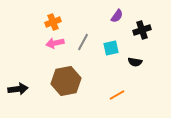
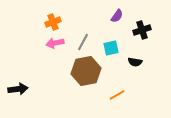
brown hexagon: moved 20 px right, 10 px up
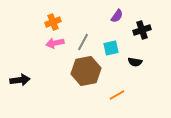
black arrow: moved 2 px right, 9 px up
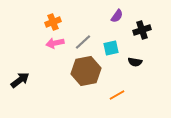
gray line: rotated 18 degrees clockwise
black arrow: rotated 30 degrees counterclockwise
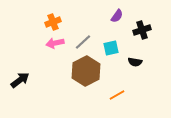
brown hexagon: rotated 16 degrees counterclockwise
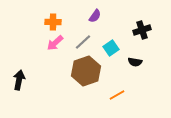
purple semicircle: moved 22 px left
orange cross: rotated 21 degrees clockwise
pink arrow: rotated 30 degrees counterclockwise
cyan square: rotated 21 degrees counterclockwise
brown hexagon: rotated 8 degrees clockwise
black arrow: moved 1 px left; rotated 42 degrees counterclockwise
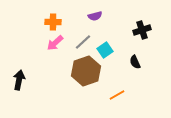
purple semicircle: rotated 40 degrees clockwise
cyan square: moved 6 px left, 2 px down
black semicircle: rotated 56 degrees clockwise
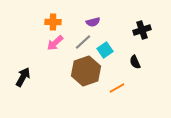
purple semicircle: moved 2 px left, 6 px down
black arrow: moved 4 px right, 3 px up; rotated 18 degrees clockwise
orange line: moved 7 px up
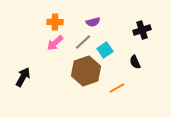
orange cross: moved 2 px right
